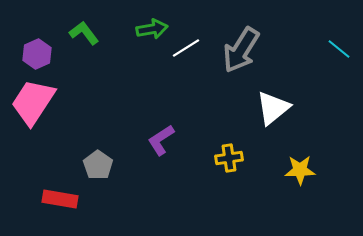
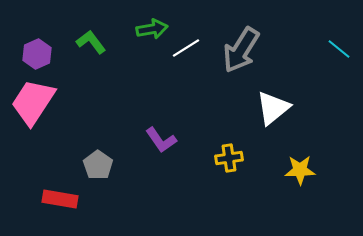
green L-shape: moved 7 px right, 9 px down
purple L-shape: rotated 92 degrees counterclockwise
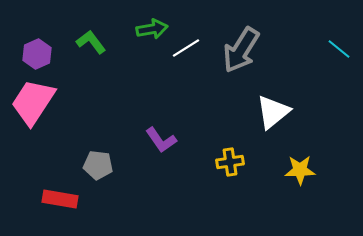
white triangle: moved 4 px down
yellow cross: moved 1 px right, 4 px down
gray pentagon: rotated 28 degrees counterclockwise
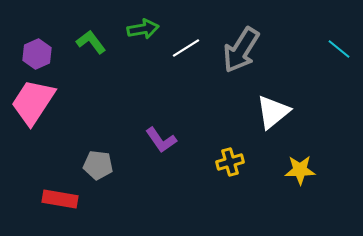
green arrow: moved 9 px left
yellow cross: rotated 8 degrees counterclockwise
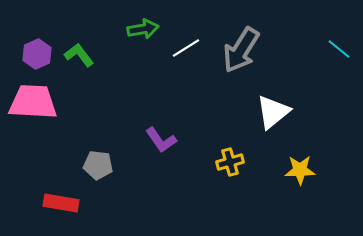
green L-shape: moved 12 px left, 13 px down
pink trapezoid: rotated 60 degrees clockwise
red rectangle: moved 1 px right, 4 px down
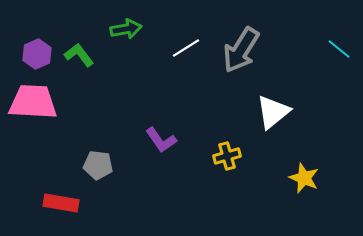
green arrow: moved 17 px left
yellow cross: moved 3 px left, 6 px up
yellow star: moved 4 px right, 8 px down; rotated 24 degrees clockwise
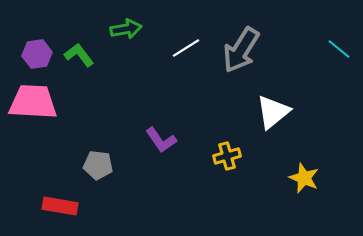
purple hexagon: rotated 16 degrees clockwise
red rectangle: moved 1 px left, 3 px down
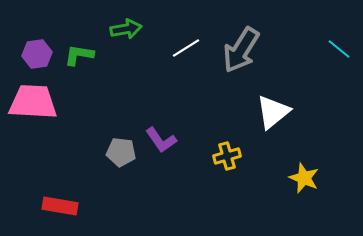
green L-shape: rotated 44 degrees counterclockwise
gray pentagon: moved 23 px right, 13 px up
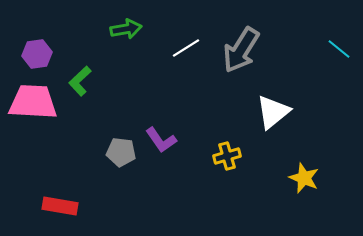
green L-shape: moved 1 px right, 26 px down; rotated 52 degrees counterclockwise
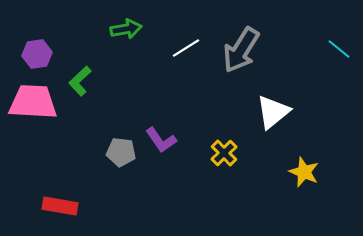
yellow cross: moved 3 px left, 3 px up; rotated 28 degrees counterclockwise
yellow star: moved 6 px up
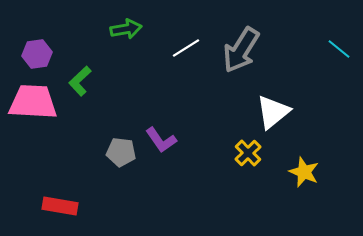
yellow cross: moved 24 px right
